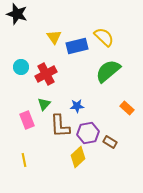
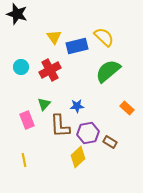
red cross: moved 4 px right, 4 px up
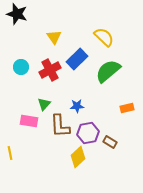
blue rectangle: moved 13 px down; rotated 30 degrees counterclockwise
orange rectangle: rotated 56 degrees counterclockwise
pink rectangle: moved 2 px right, 1 px down; rotated 60 degrees counterclockwise
yellow line: moved 14 px left, 7 px up
